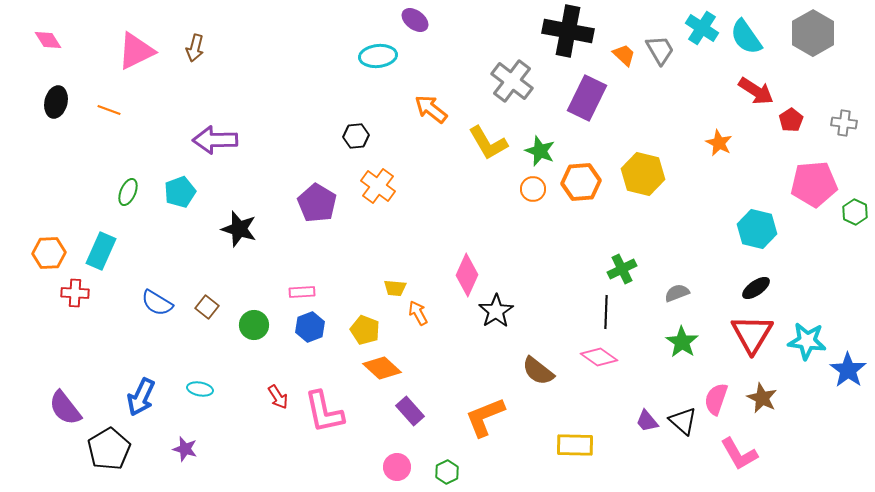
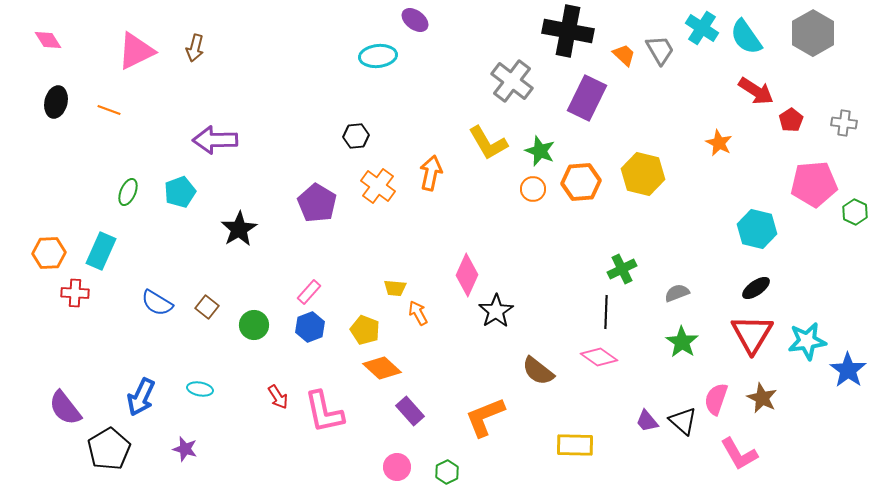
orange arrow at (431, 109): moved 64 px down; rotated 64 degrees clockwise
black star at (239, 229): rotated 24 degrees clockwise
pink rectangle at (302, 292): moved 7 px right; rotated 45 degrees counterclockwise
cyan star at (807, 341): rotated 15 degrees counterclockwise
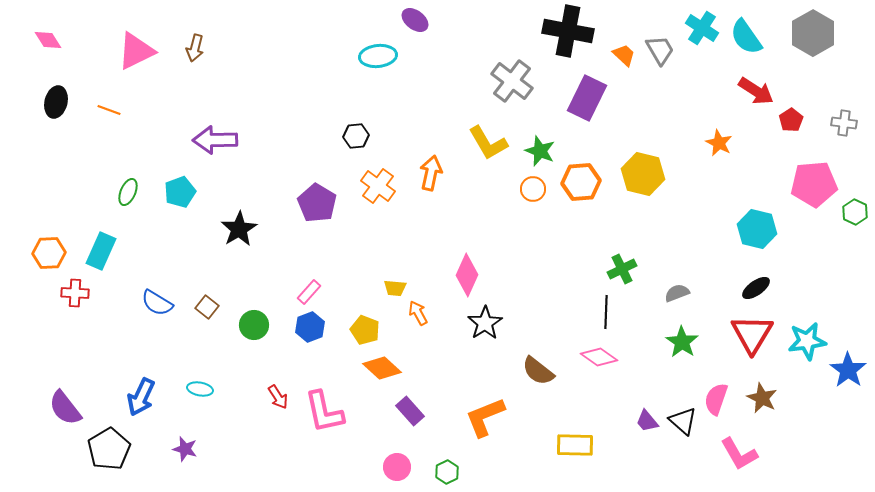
black star at (496, 311): moved 11 px left, 12 px down
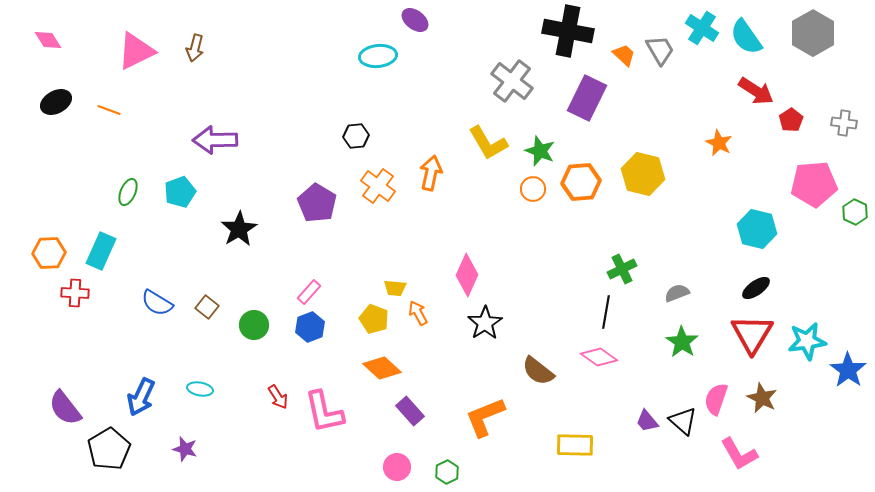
black ellipse at (56, 102): rotated 48 degrees clockwise
black line at (606, 312): rotated 8 degrees clockwise
yellow pentagon at (365, 330): moved 9 px right, 11 px up
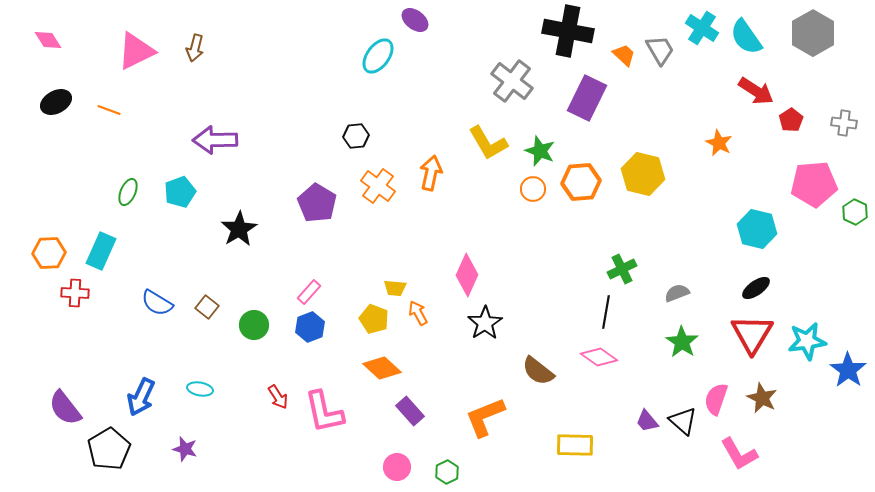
cyan ellipse at (378, 56): rotated 48 degrees counterclockwise
